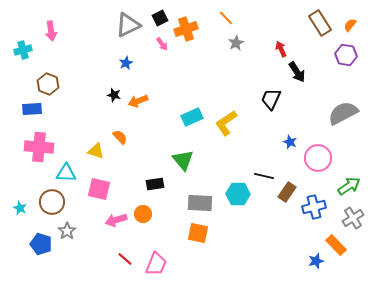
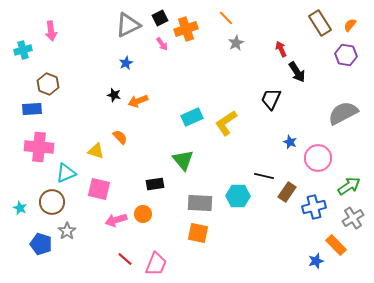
cyan triangle at (66, 173): rotated 25 degrees counterclockwise
cyan hexagon at (238, 194): moved 2 px down
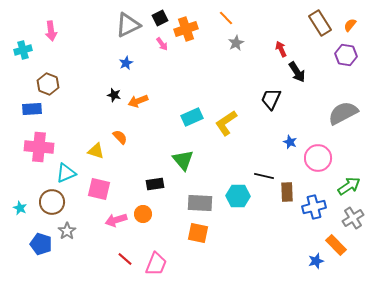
brown rectangle at (287, 192): rotated 36 degrees counterclockwise
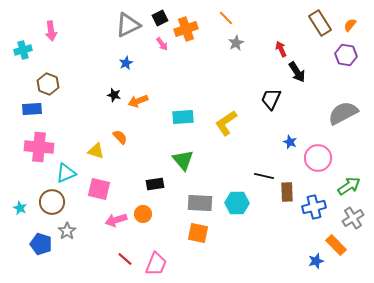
cyan rectangle at (192, 117): moved 9 px left; rotated 20 degrees clockwise
cyan hexagon at (238, 196): moved 1 px left, 7 px down
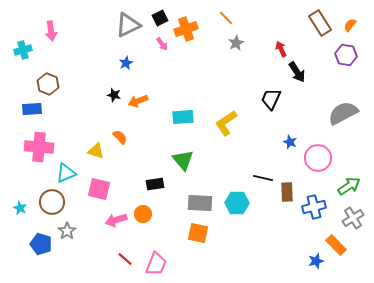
black line at (264, 176): moved 1 px left, 2 px down
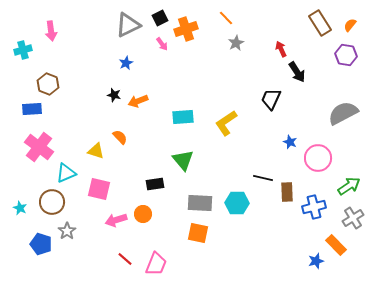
pink cross at (39, 147): rotated 32 degrees clockwise
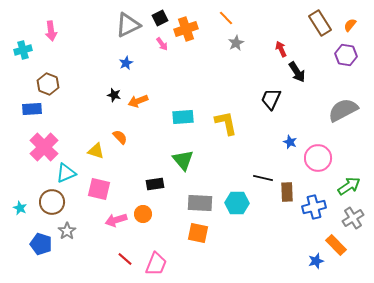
gray semicircle at (343, 113): moved 3 px up
yellow L-shape at (226, 123): rotated 112 degrees clockwise
pink cross at (39, 147): moved 5 px right; rotated 8 degrees clockwise
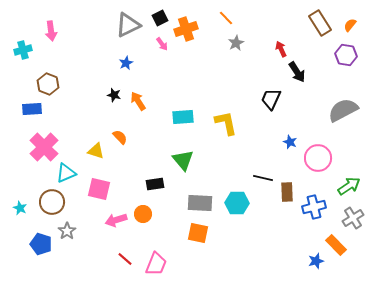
orange arrow at (138, 101): rotated 78 degrees clockwise
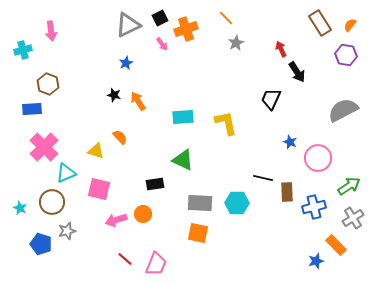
green triangle at (183, 160): rotated 25 degrees counterclockwise
gray star at (67, 231): rotated 18 degrees clockwise
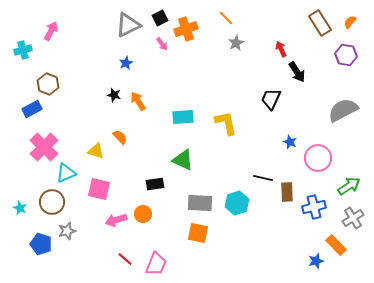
orange semicircle at (350, 25): moved 3 px up
pink arrow at (51, 31): rotated 144 degrees counterclockwise
blue rectangle at (32, 109): rotated 24 degrees counterclockwise
cyan hexagon at (237, 203): rotated 20 degrees counterclockwise
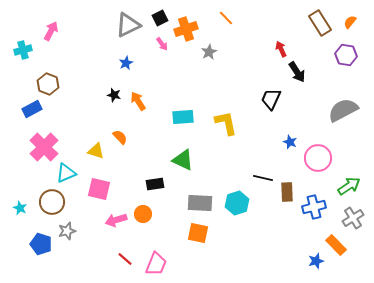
gray star at (236, 43): moved 27 px left, 9 px down
